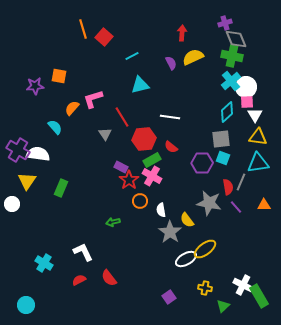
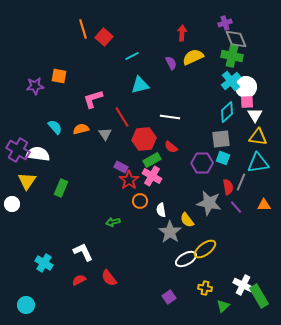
orange semicircle at (72, 108): moved 9 px right, 21 px down; rotated 35 degrees clockwise
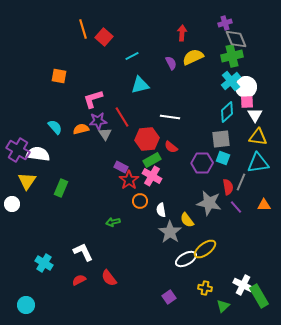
green cross at (232, 56): rotated 25 degrees counterclockwise
purple star at (35, 86): moved 63 px right, 35 px down
red hexagon at (144, 139): moved 3 px right
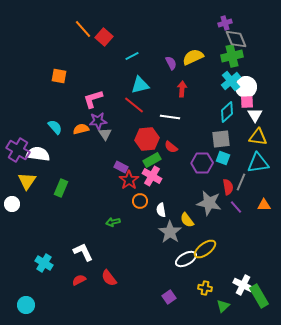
orange line at (83, 29): rotated 24 degrees counterclockwise
red arrow at (182, 33): moved 56 px down
red line at (122, 117): moved 12 px right, 12 px up; rotated 20 degrees counterclockwise
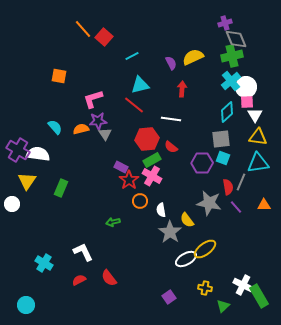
white line at (170, 117): moved 1 px right, 2 px down
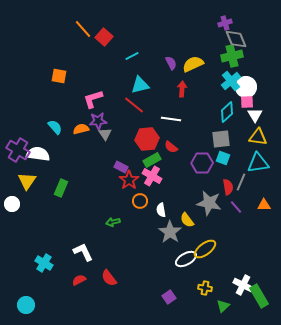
yellow semicircle at (193, 57): moved 7 px down
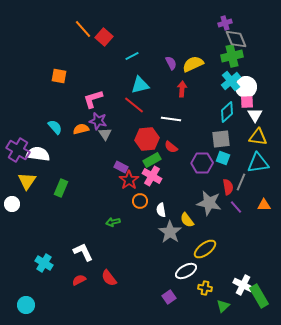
purple star at (98, 121): rotated 18 degrees clockwise
white ellipse at (186, 259): moved 12 px down
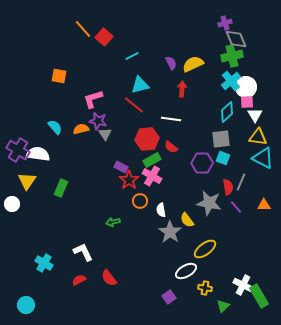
cyan triangle at (258, 163): moved 5 px right, 5 px up; rotated 35 degrees clockwise
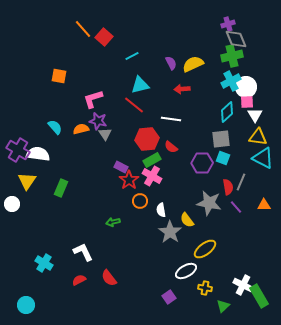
purple cross at (225, 23): moved 3 px right, 1 px down
cyan cross at (231, 81): rotated 12 degrees clockwise
red arrow at (182, 89): rotated 98 degrees counterclockwise
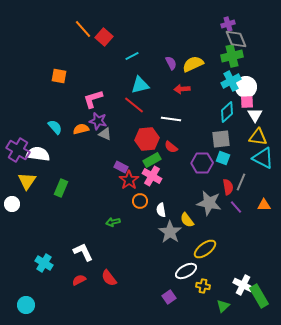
gray triangle at (105, 134): rotated 32 degrees counterclockwise
yellow cross at (205, 288): moved 2 px left, 2 px up
